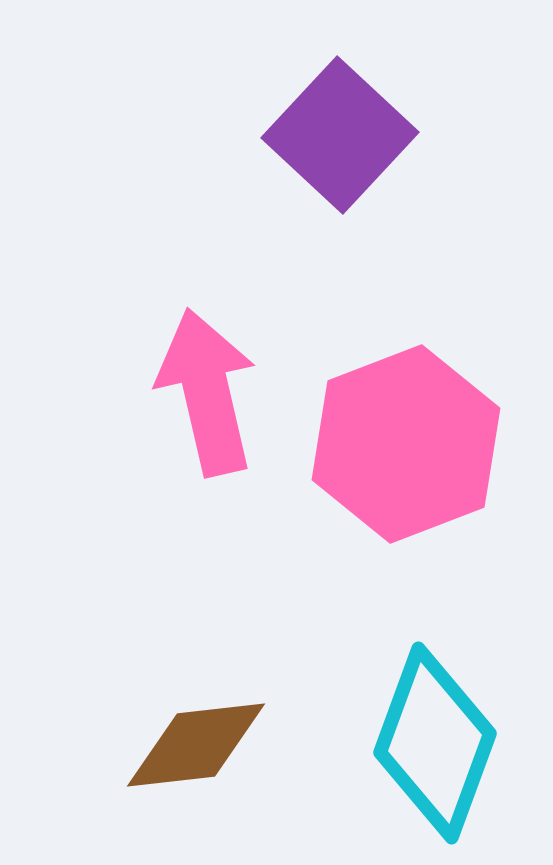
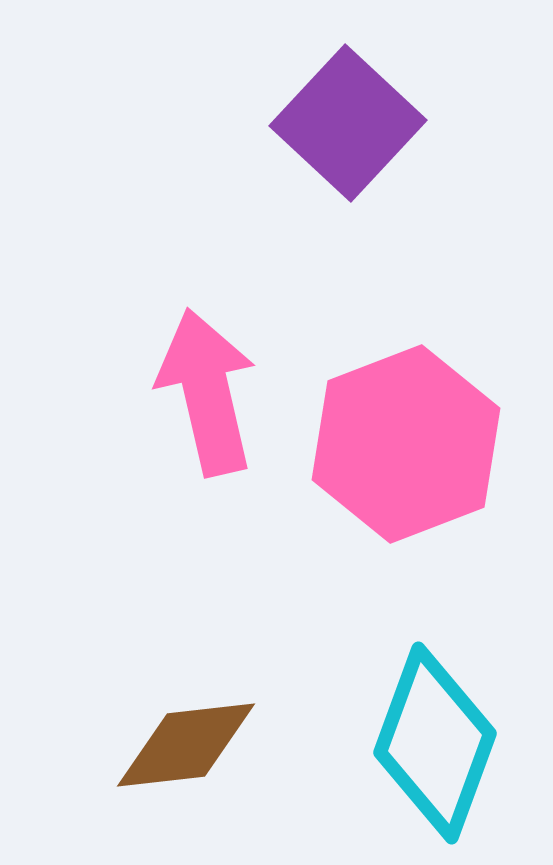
purple square: moved 8 px right, 12 px up
brown diamond: moved 10 px left
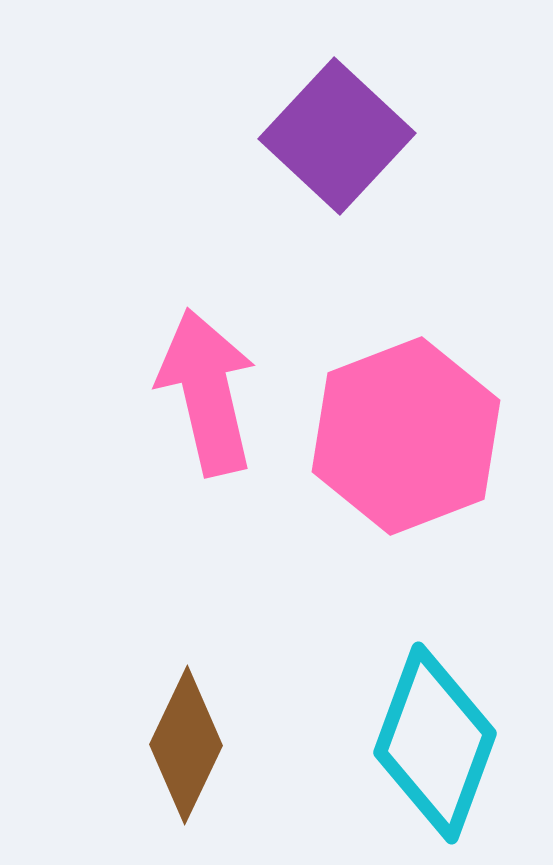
purple square: moved 11 px left, 13 px down
pink hexagon: moved 8 px up
brown diamond: rotated 58 degrees counterclockwise
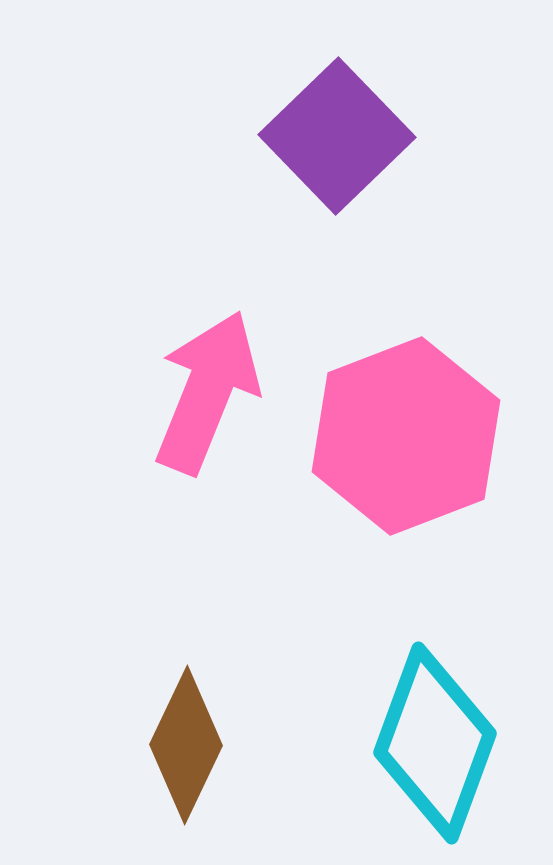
purple square: rotated 3 degrees clockwise
pink arrow: rotated 35 degrees clockwise
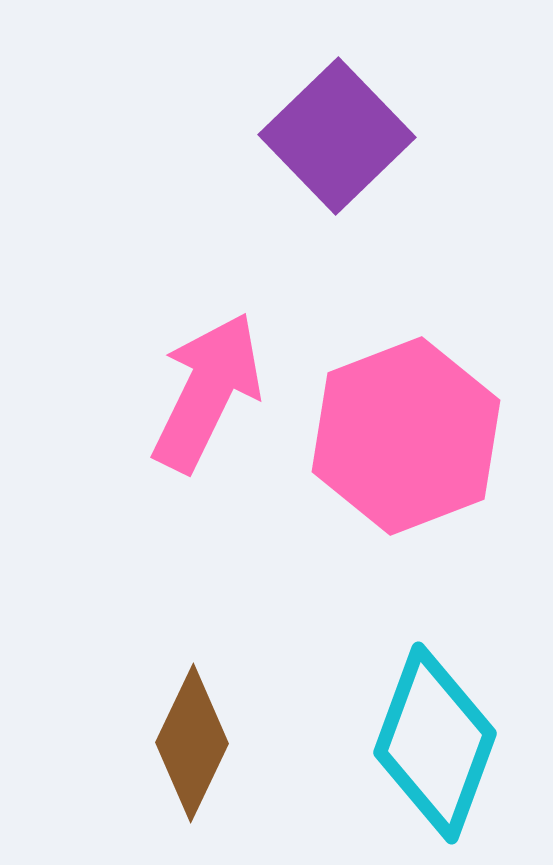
pink arrow: rotated 4 degrees clockwise
brown diamond: moved 6 px right, 2 px up
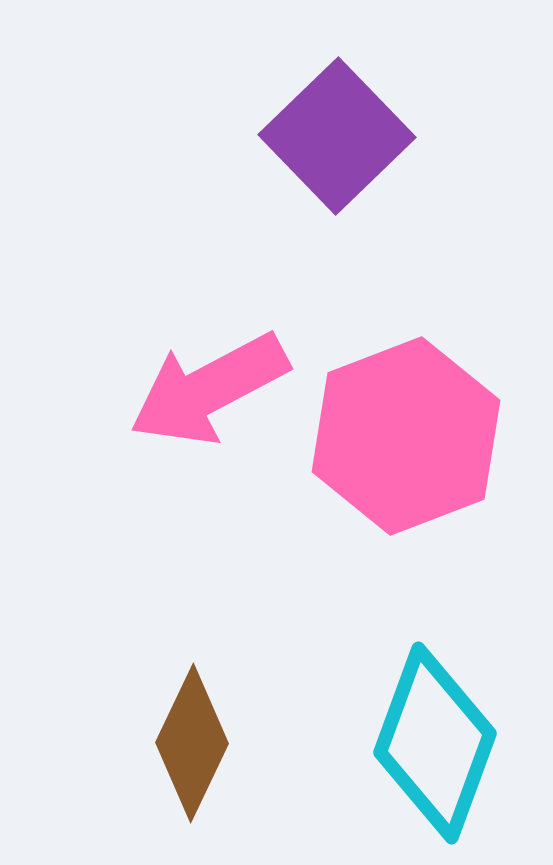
pink arrow: moved 2 px right, 3 px up; rotated 144 degrees counterclockwise
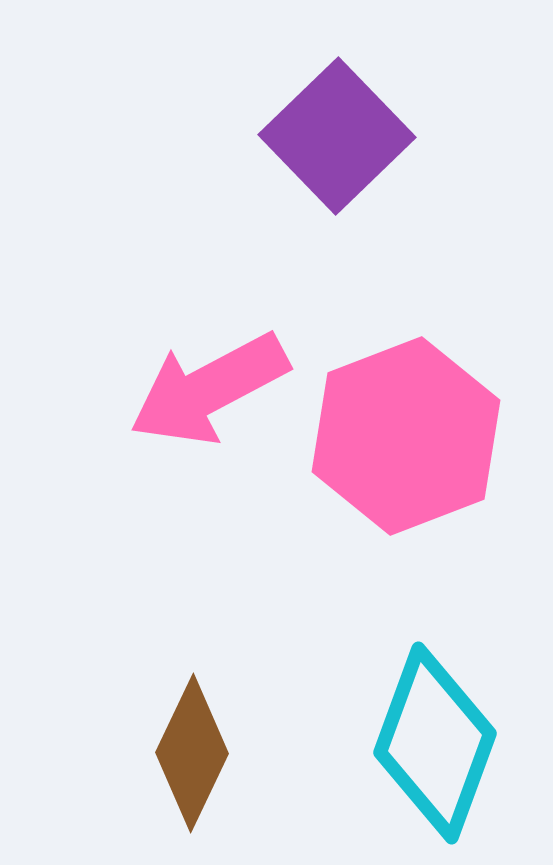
brown diamond: moved 10 px down
